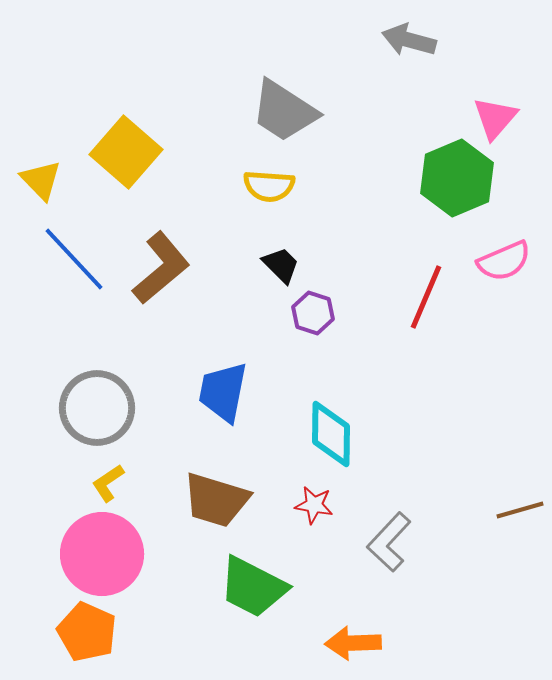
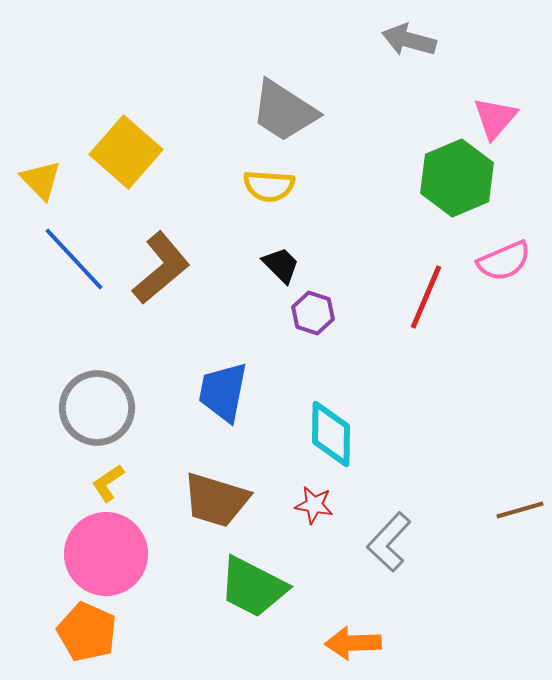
pink circle: moved 4 px right
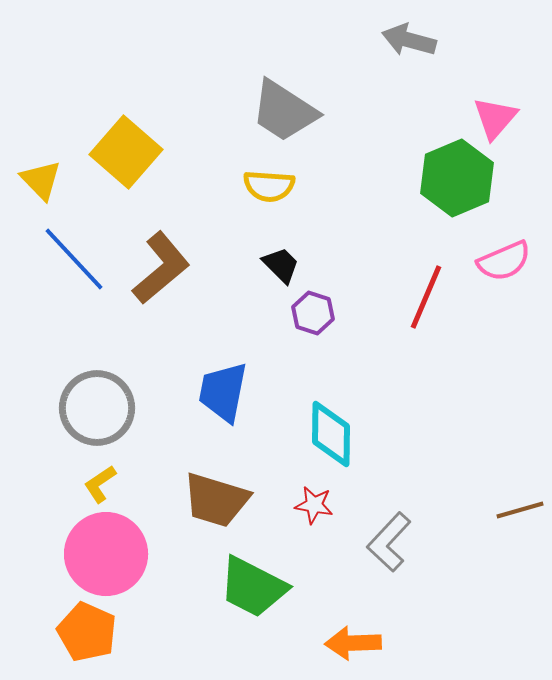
yellow L-shape: moved 8 px left, 1 px down
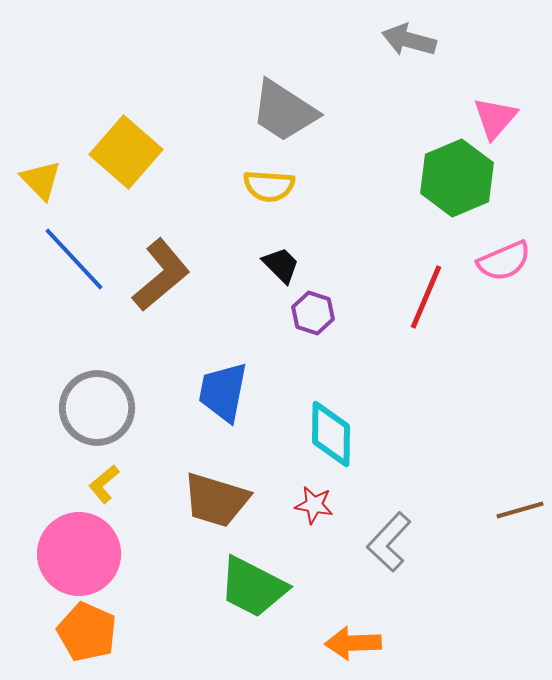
brown L-shape: moved 7 px down
yellow L-shape: moved 4 px right; rotated 6 degrees counterclockwise
pink circle: moved 27 px left
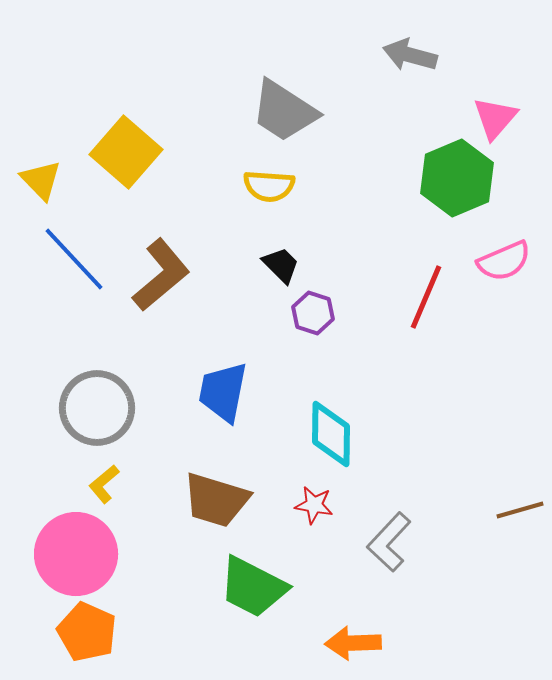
gray arrow: moved 1 px right, 15 px down
pink circle: moved 3 px left
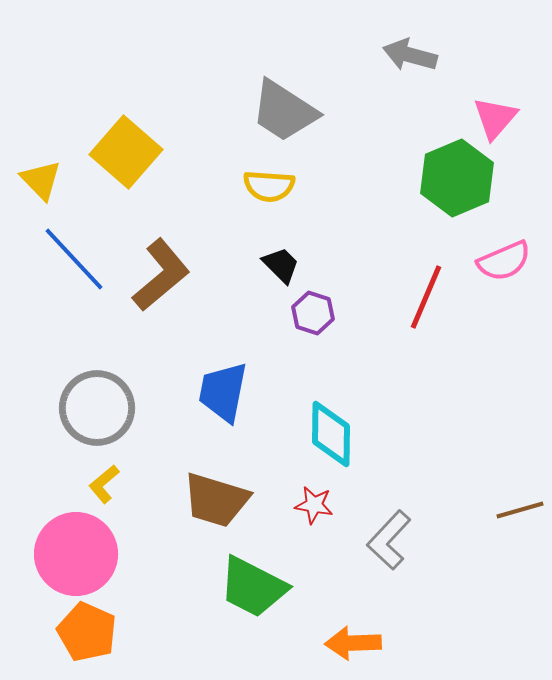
gray L-shape: moved 2 px up
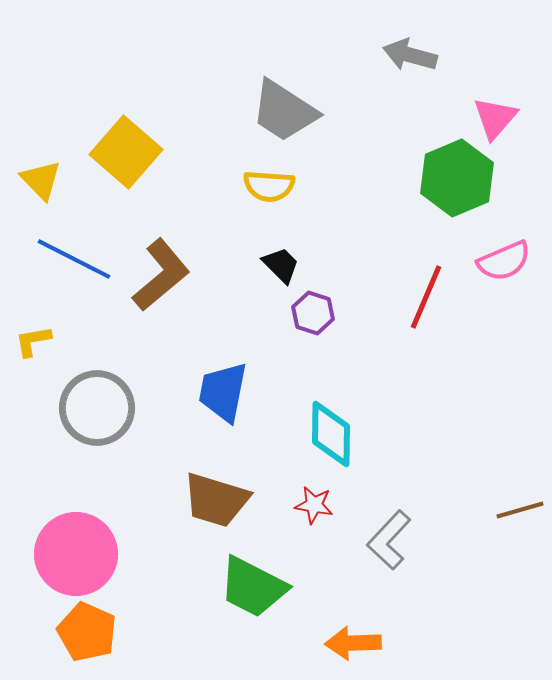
blue line: rotated 20 degrees counterclockwise
yellow L-shape: moved 71 px left, 143 px up; rotated 30 degrees clockwise
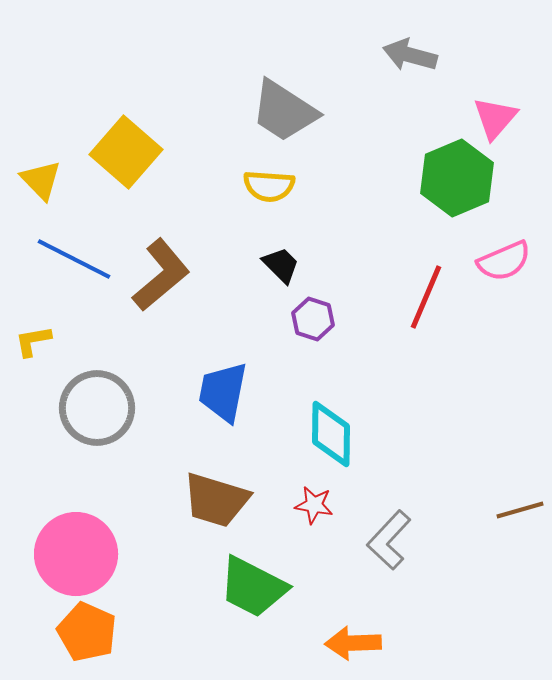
purple hexagon: moved 6 px down
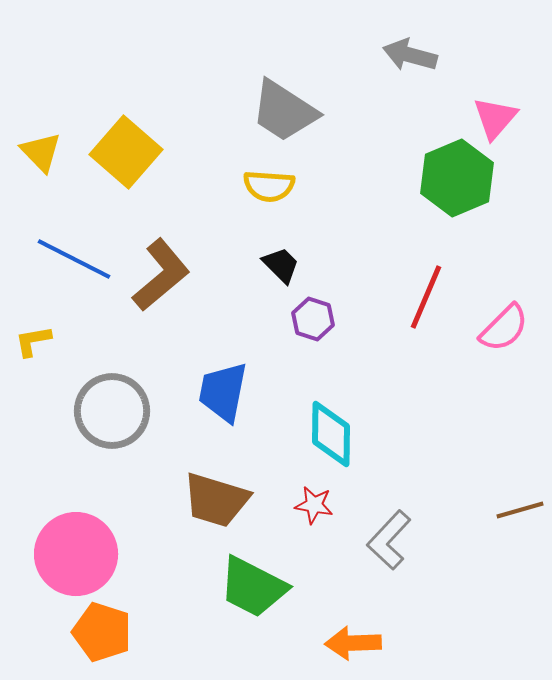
yellow triangle: moved 28 px up
pink semicircle: moved 67 px down; rotated 22 degrees counterclockwise
gray circle: moved 15 px right, 3 px down
orange pentagon: moved 15 px right; rotated 6 degrees counterclockwise
